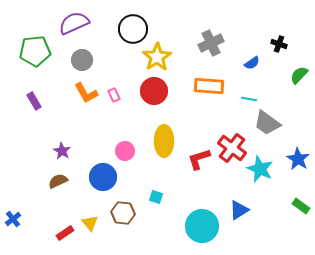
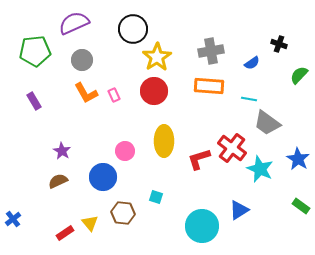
gray cross: moved 8 px down; rotated 15 degrees clockwise
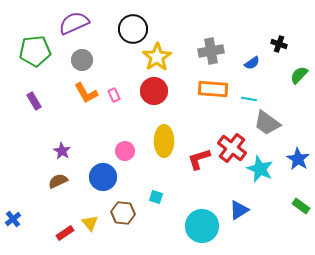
orange rectangle: moved 4 px right, 3 px down
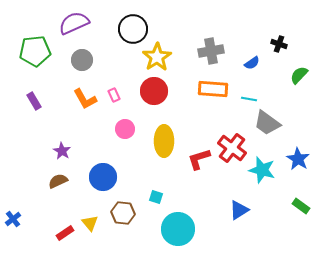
orange L-shape: moved 1 px left, 6 px down
pink circle: moved 22 px up
cyan star: moved 2 px right, 1 px down; rotated 8 degrees counterclockwise
cyan circle: moved 24 px left, 3 px down
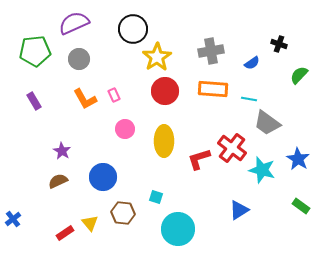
gray circle: moved 3 px left, 1 px up
red circle: moved 11 px right
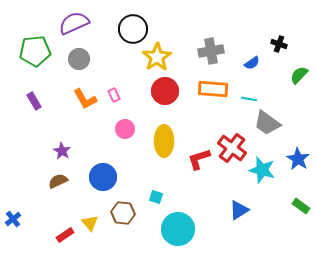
red rectangle: moved 2 px down
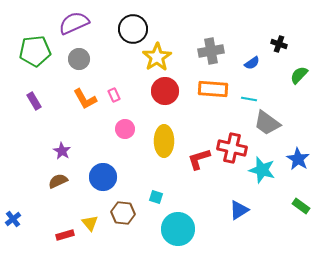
red cross: rotated 24 degrees counterclockwise
red rectangle: rotated 18 degrees clockwise
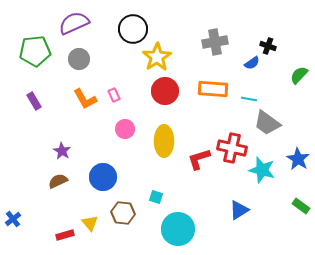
black cross: moved 11 px left, 2 px down
gray cross: moved 4 px right, 9 px up
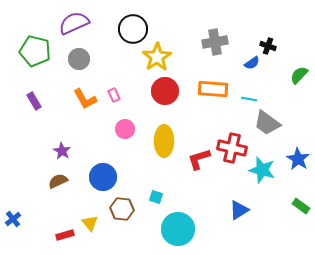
green pentagon: rotated 20 degrees clockwise
brown hexagon: moved 1 px left, 4 px up
